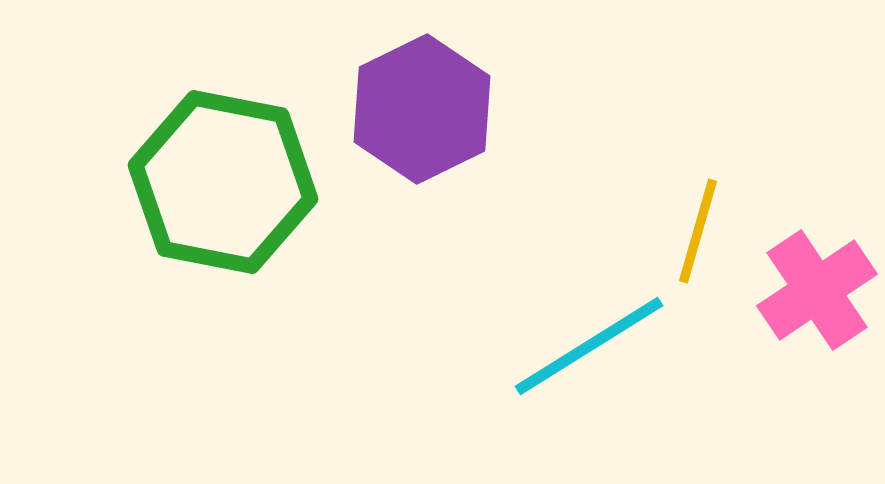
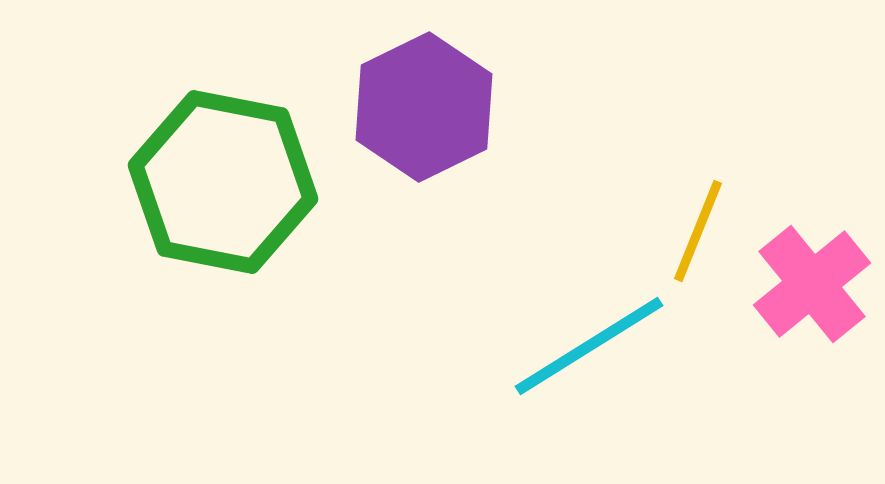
purple hexagon: moved 2 px right, 2 px up
yellow line: rotated 6 degrees clockwise
pink cross: moved 5 px left, 6 px up; rotated 5 degrees counterclockwise
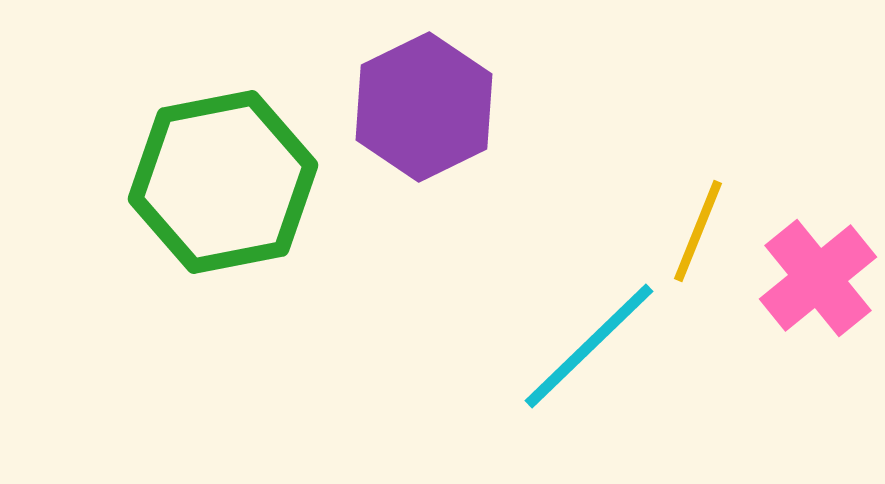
green hexagon: rotated 22 degrees counterclockwise
pink cross: moved 6 px right, 6 px up
cyan line: rotated 12 degrees counterclockwise
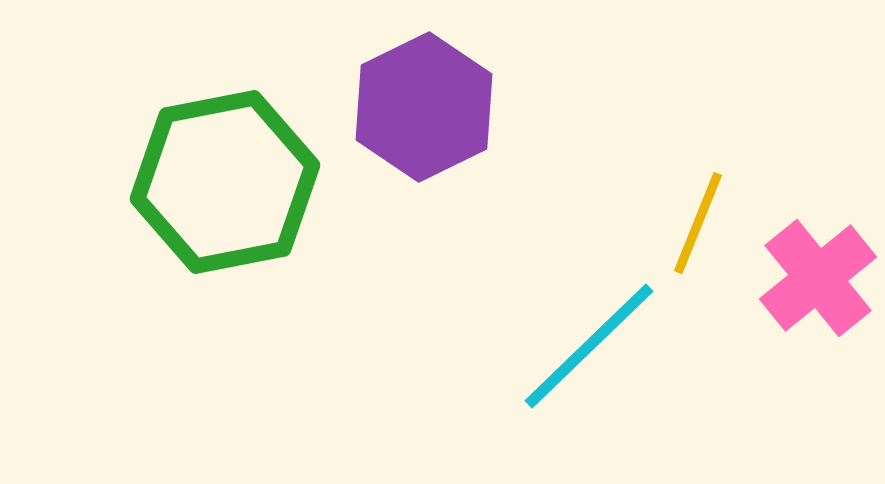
green hexagon: moved 2 px right
yellow line: moved 8 px up
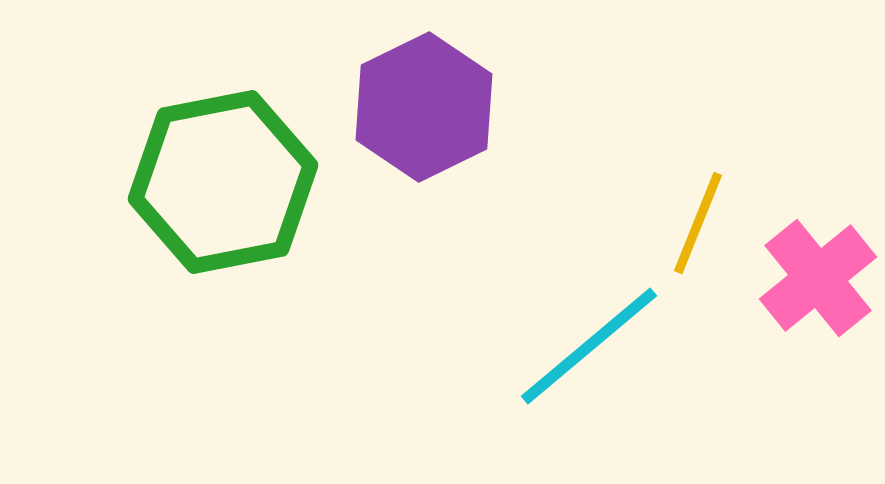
green hexagon: moved 2 px left
cyan line: rotated 4 degrees clockwise
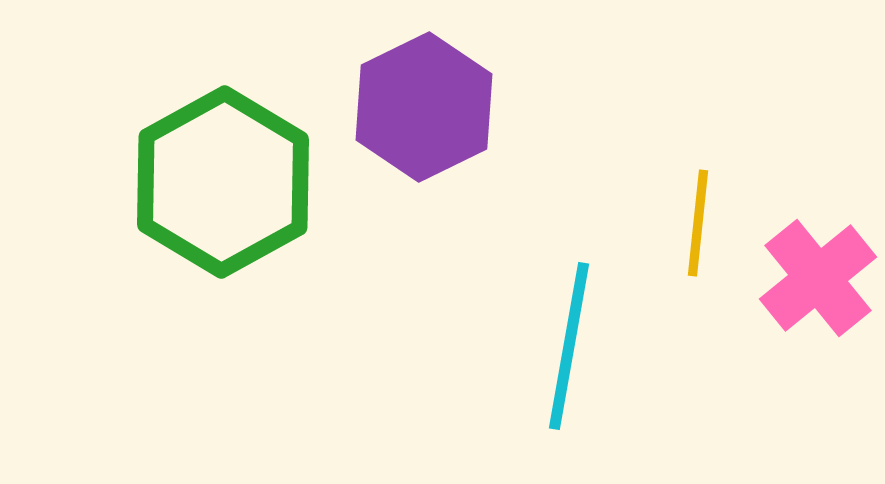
green hexagon: rotated 18 degrees counterclockwise
yellow line: rotated 16 degrees counterclockwise
cyan line: moved 20 px left; rotated 40 degrees counterclockwise
